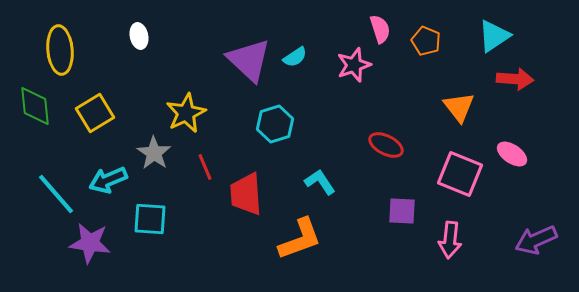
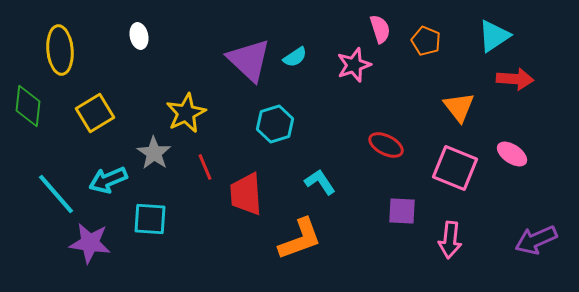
green diamond: moved 7 px left; rotated 12 degrees clockwise
pink square: moved 5 px left, 6 px up
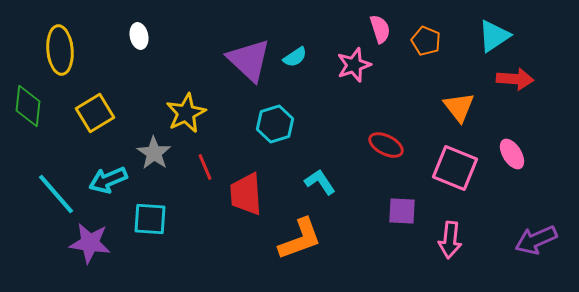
pink ellipse: rotated 24 degrees clockwise
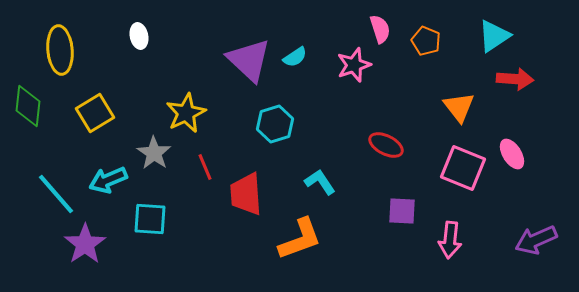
pink square: moved 8 px right
purple star: moved 5 px left, 1 px down; rotated 30 degrees clockwise
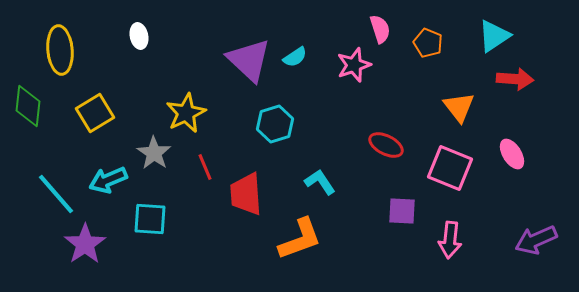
orange pentagon: moved 2 px right, 2 px down
pink square: moved 13 px left
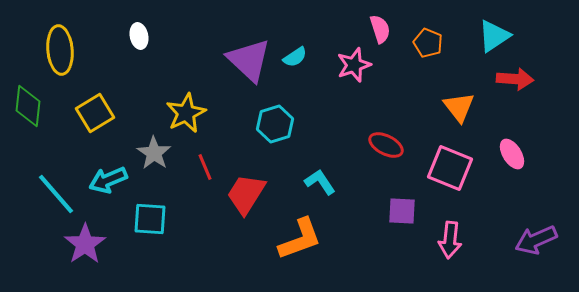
red trapezoid: rotated 36 degrees clockwise
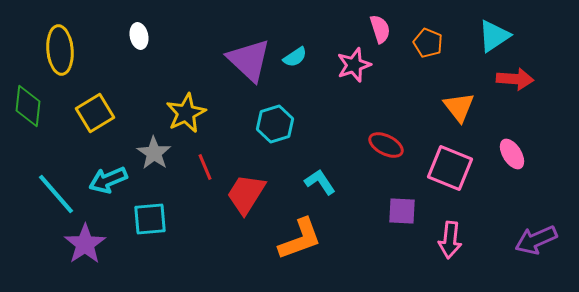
cyan square: rotated 9 degrees counterclockwise
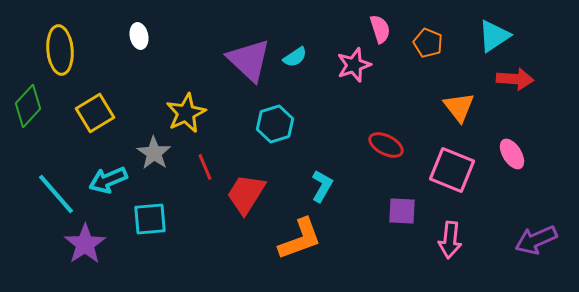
green diamond: rotated 36 degrees clockwise
pink square: moved 2 px right, 2 px down
cyan L-shape: moved 2 px right, 4 px down; rotated 64 degrees clockwise
